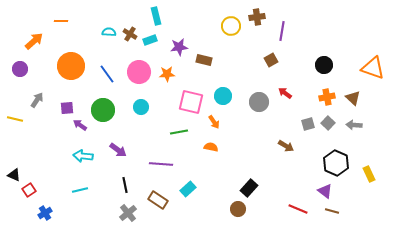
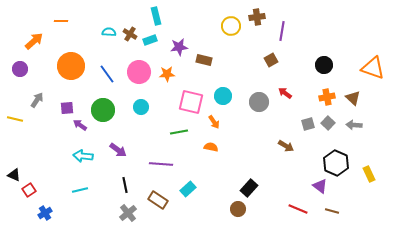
purple triangle at (325, 191): moved 5 px left, 5 px up
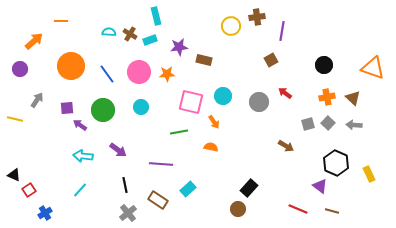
cyan line at (80, 190): rotated 35 degrees counterclockwise
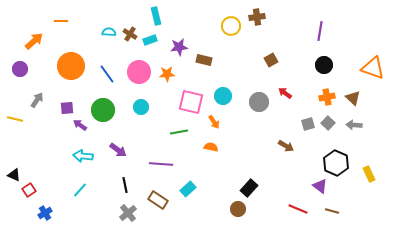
purple line at (282, 31): moved 38 px right
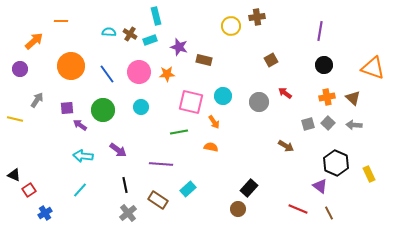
purple star at (179, 47): rotated 24 degrees clockwise
brown line at (332, 211): moved 3 px left, 2 px down; rotated 48 degrees clockwise
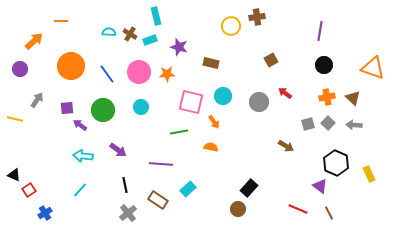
brown rectangle at (204, 60): moved 7 px right, 3 px down
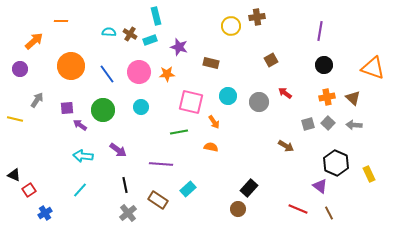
cyan circle at (223, 96): moved 5 px right
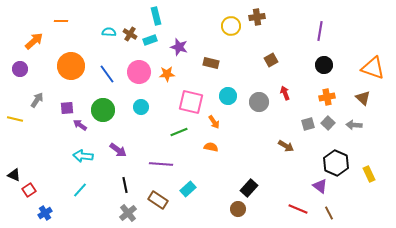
red arrow at (285, 93): rotated 32 degrees clockwise
brown triangle at (353, 98): moved 10 px right
green line at (179, 132): rotated 12 degrees counterclockwise
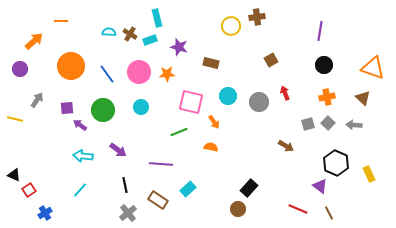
cyan rectangle at (156, 16): moved 1 px right, 2 px down
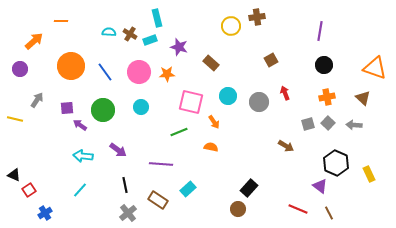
brown rectangle at (211, 63): rotated 28 degrees clockwise
orange triangle at (373, 68): moved 2 px right
blue line at (107, 74): moved 2 px left, 2 px up
